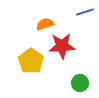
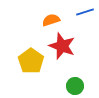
orange semicircle: moved 6 px right, 4 px up
red star: rotated 24 degrees clockwise
green circle: moved 5 px left, 3 px down
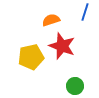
blue line: rotated 54 degrees counterclockwise
yellow pentagon: moved 4 px up; rotated 25 degrees clockwise
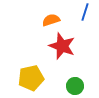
yellow pentagon: moved 21 px down
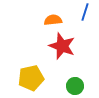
orange semicircle: moved 2 px right; rotated 12 degrees clockwise
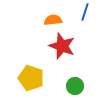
yellow pentagon: rotated 30 degrees clockwise
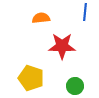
blue line: rotated 12 degrees counterclockwise
orange semicircle: moved 12 px left, 2 px up
red star: rotated 20 degrees counterclockwise
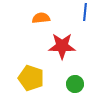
green circle: moved 2 px up
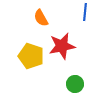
orange semicircle: rotated 114 degrees counterclockwise
red star: rotated 12 degrees counterclockwise
yellow pentagon: moved 22 px up
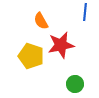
orange semicircle: moved 3 px down
red star: moved 1 px left, 1 px up
